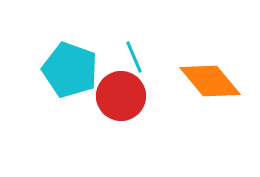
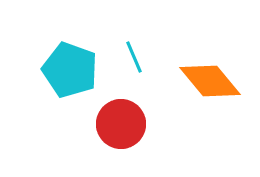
red circle: moved 28 px down
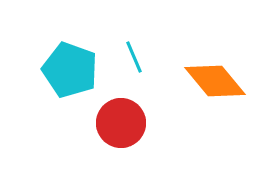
orange diamond: moved 5 px right
red circle: moved 1 px up
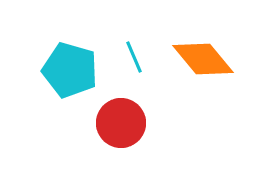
cyan pentagon: rotated 4 degrees counterclockwise
orange diamond: moved 12 px left, 22 px up
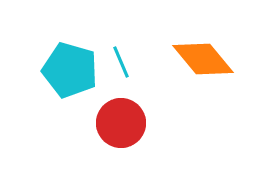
cyan line: moved 13 px left, 5 px down
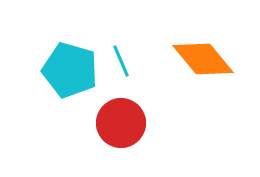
cyan line: moved 1 px up
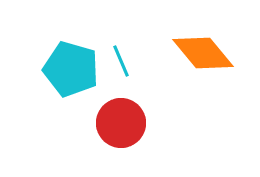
orange diamond: moved 6 px up
cyan pentagon: moved 1 px right, 1 px up
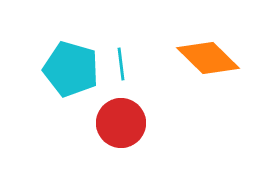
orange diamond: moved 5 px right, 5 px down; rotated 6 degrees counterclockwise
cyan line: moved 3 px down; rotated 16 degrees clockwise
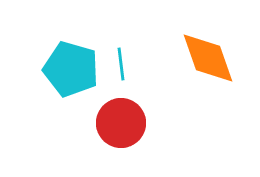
orange diamond: rotated 26 degrees clockwise
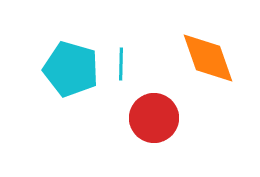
cyan line: rotated 8 degrees clockwise
red circle: moved 33 px right, 5 px up
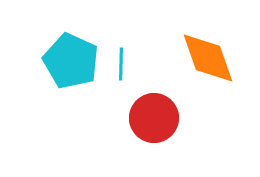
cyan pentagon: moved 8 px up; rotated 8 degrees clockwise
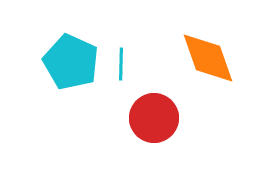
cyan pentagon: moved 1 px down
